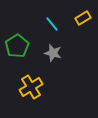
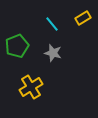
green pentagon: rotated 10 degrees clockwise
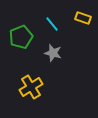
yellow rectangle: rotated 49 degrees clockwise
green pentagon: moved 4 px right, 9 px up
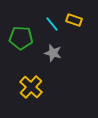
yellow rectangle: moved 9 px left, 2 px down
green pentagon: moved 1 px down; rotated 25 degrees clockwise
yellow cross: rotated 15 degrees counterclockwise
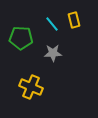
yellow rectangle: rotated 56 degrees clockwise
gray star: rotated 18 degrees counterclockwise
yellow cross: rotated 20 degrees counterclockwise
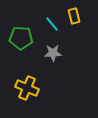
yellow rectangle: moved 4 px up
yellow cross: moved 4 px left, 1 px down
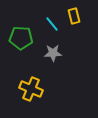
yellow cross: moved 4 px right, 1 px down
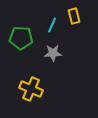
cyan line: moved 1 px down; rotated 63 degrees clockwise
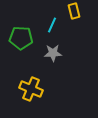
yellow rectangle: moved 5 px up
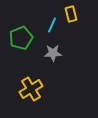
yellow rectangle: moved 3 px left, 3 px down
green pentagon: rotated 25 degrees counterclockwise
yellow cross: rotated 35 degrees clockwise
